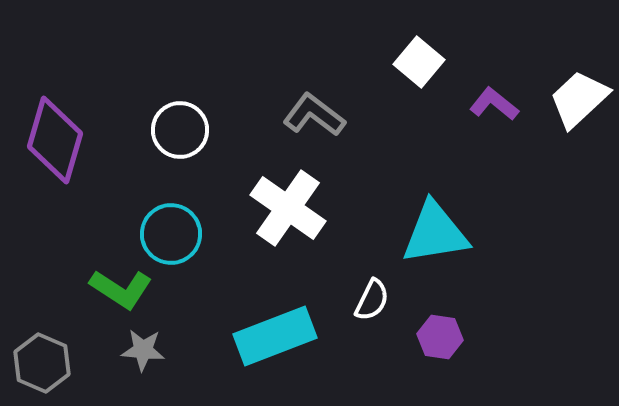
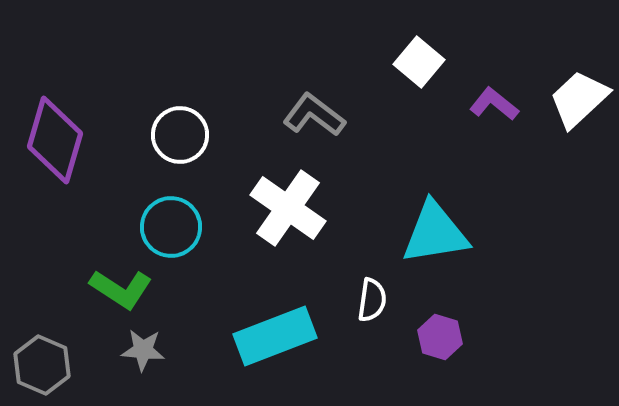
white circle: moved 5 px down
cyan circle: moved 7 px up
white semicircle: rotated 18 degrees counterclockwise
purple hexagon: rotated 9 degrees clockwise
gray hexagon: moved 2 px down
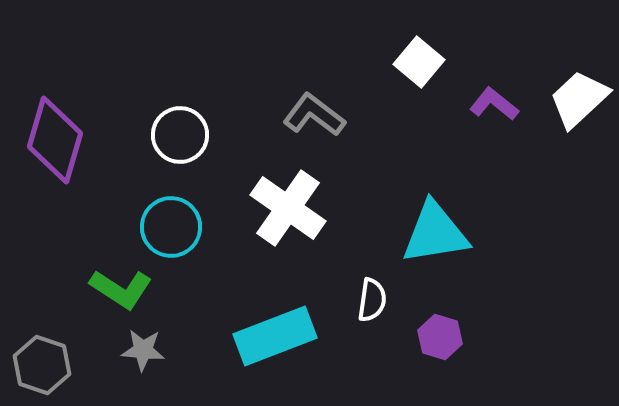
gray hexagon: rotated 4 degrees counterclockwise
